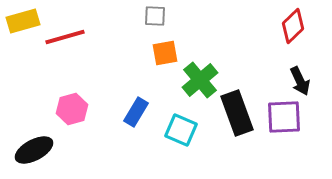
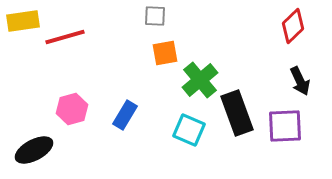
yellow rectangle: rotated 8 degrees clockwise
blue rectangle: moved 11 px left, 3 px down
purple square: moved 1 px right, 9 px down
cyan square: moved 8 px right
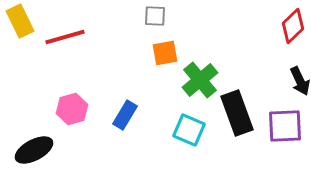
yellow rectangle: moved 3 px left; rotated 72 degrees clockwise
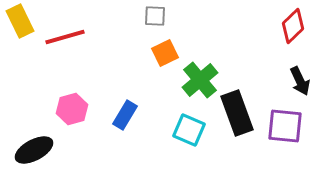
orange square: rotated 16 degrees counterclockwise
purple square: rotated 9 degrees clockwise
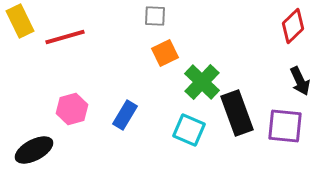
green cross: moved 2 px right, 2 px down; rotated 6 degrees counterclockwise
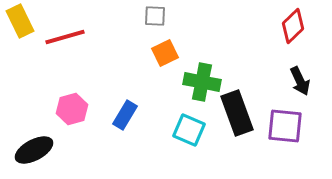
green cross: rotated 33 degrees counterclockwise
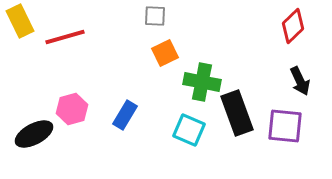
black ellipse: moved 16 px up
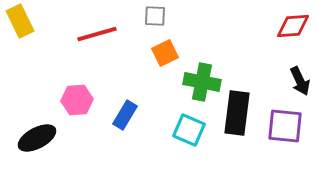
red diamond: rotated 40 degrees clockwise
red line: moved 32 px right, 3 px up
pink hexagon: moved 5 px right, 9 px up; rotated 12 degrees clockwise
black rectangle: rotated 27 degrees clockwise
black ellipse: moved 3 px right, 4 px down
